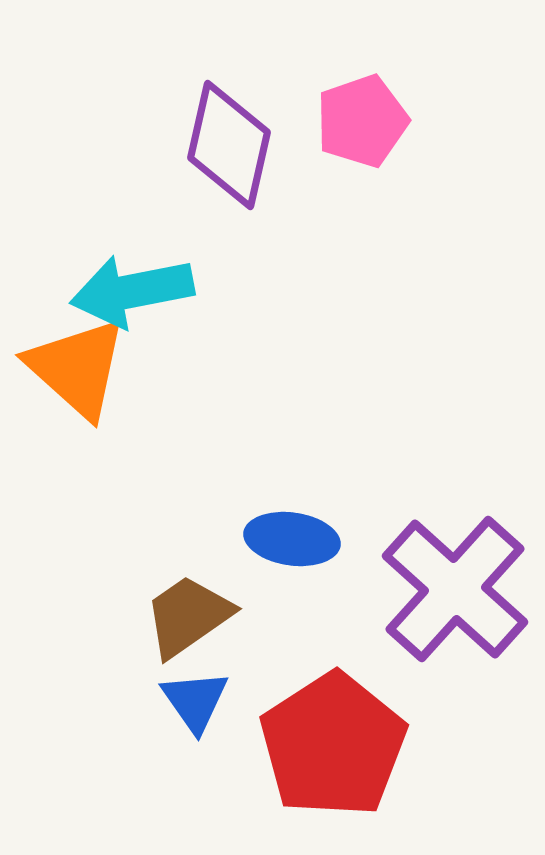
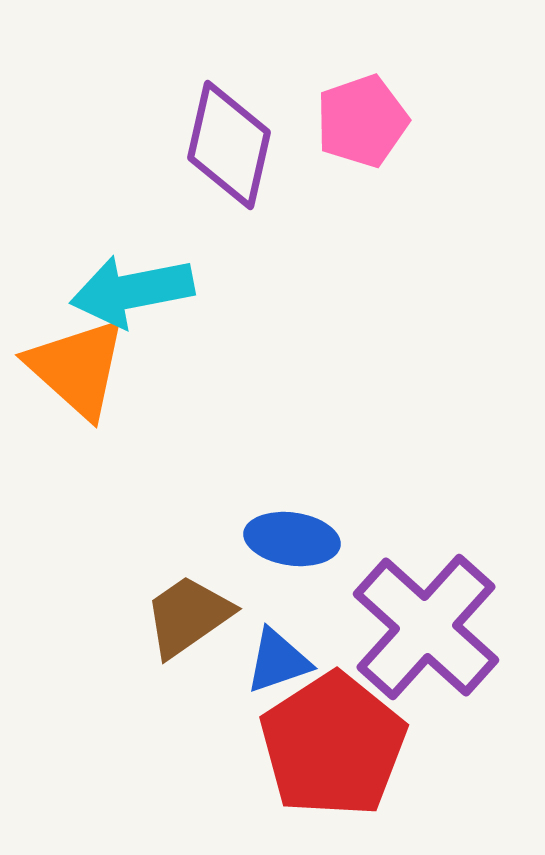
purple cross: moved 29 px left, 38 px down
blue triangle: moved 83 px right, 40 px up; rotated 46 degrees clockwise
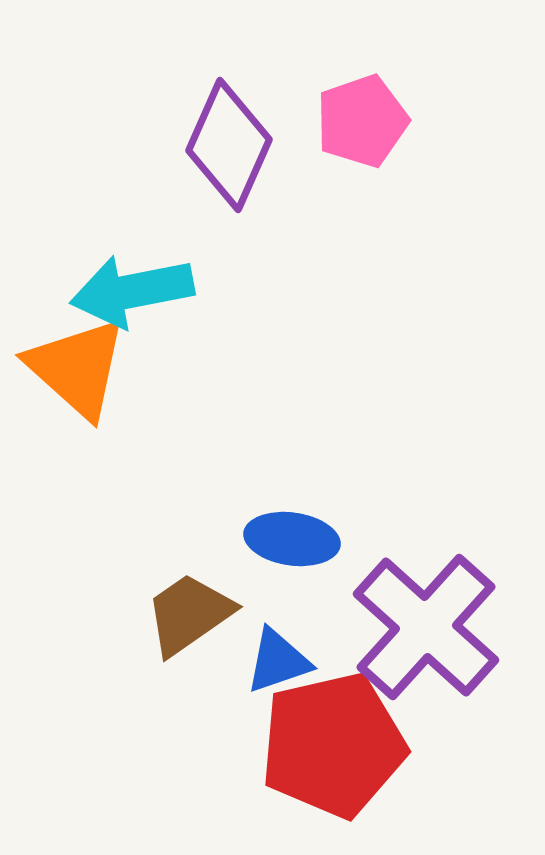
purple diamond: rotated 11 degrees clockwise
brown trapezoid: moved 1 px right, 2 px up
red pentagon: rotated 20 degrees clockwise
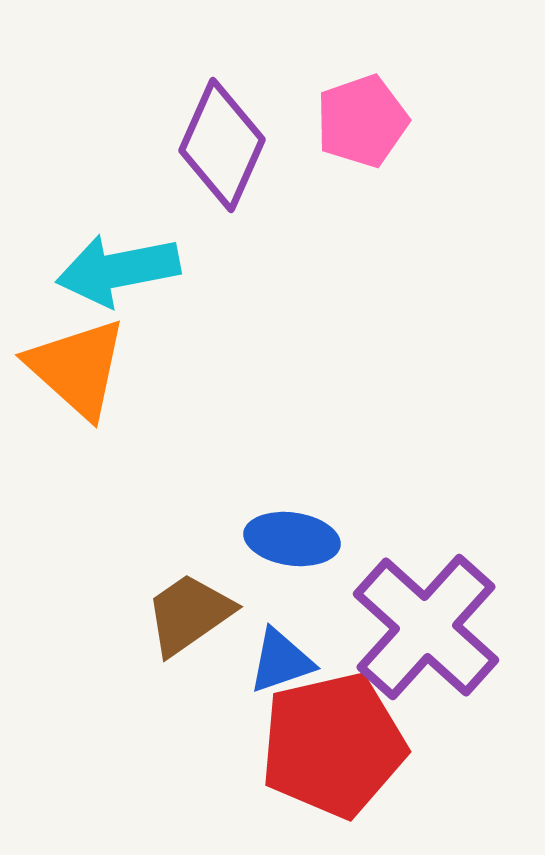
purple diamond: moved 7 px left
cyan arrow: moved 14 px left, 21 px up
blue triangle: moved 3 px right
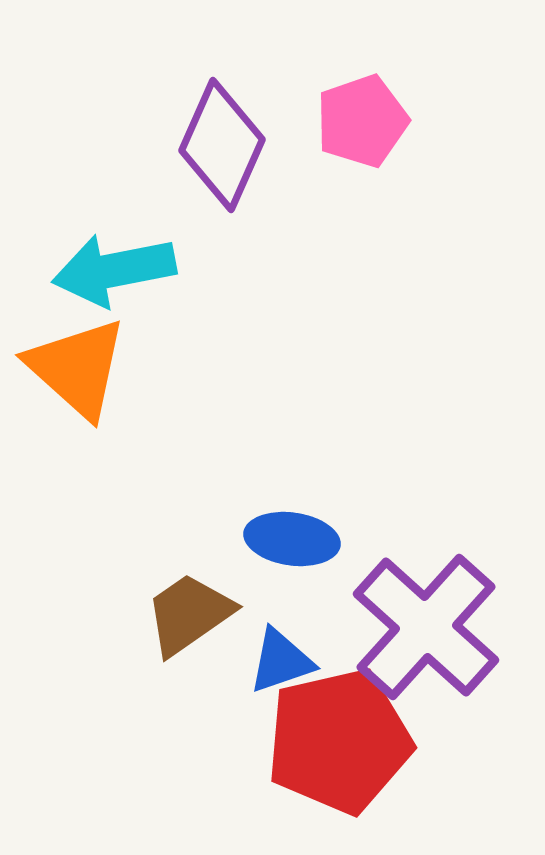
cyan arrow: moved 4 px left
red pentagon: moved 6 px right, 4 px up
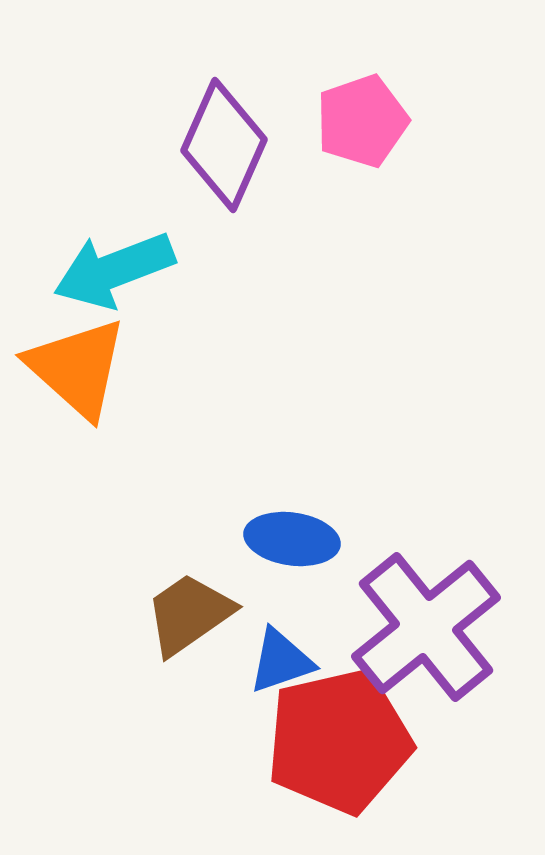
purple diamond: moved 2 px right
cyan arrow: rotated 10 degrees counterclockwise
purple cross: rotated 9 degrees clockwise
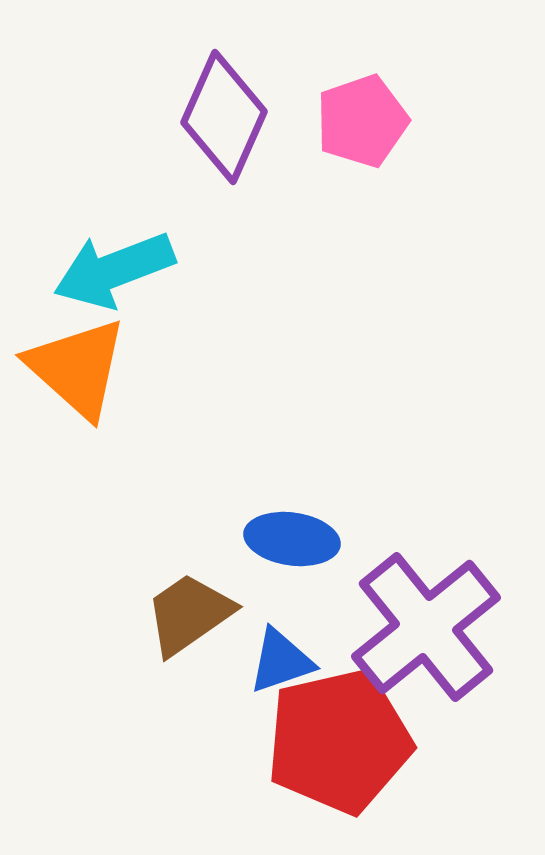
purple diamond: moved 28 px up
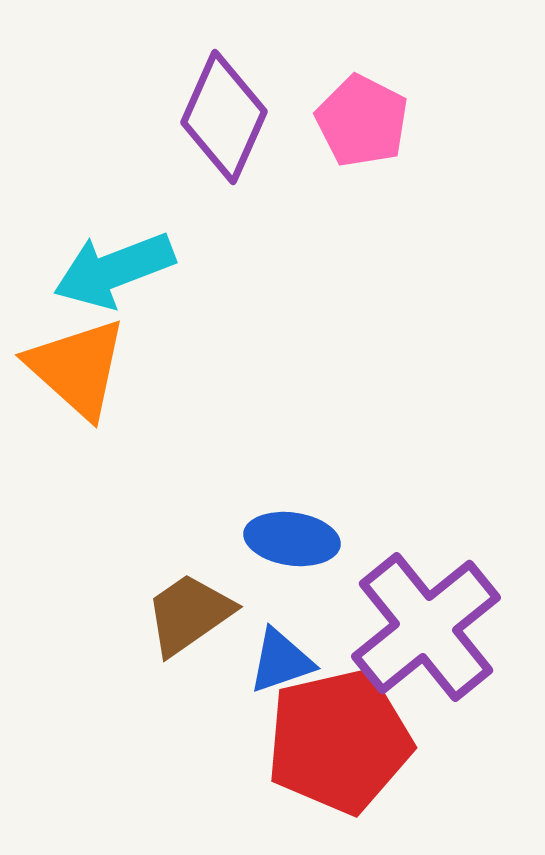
pink pentagon: rotated 26 degrees counterclockwise
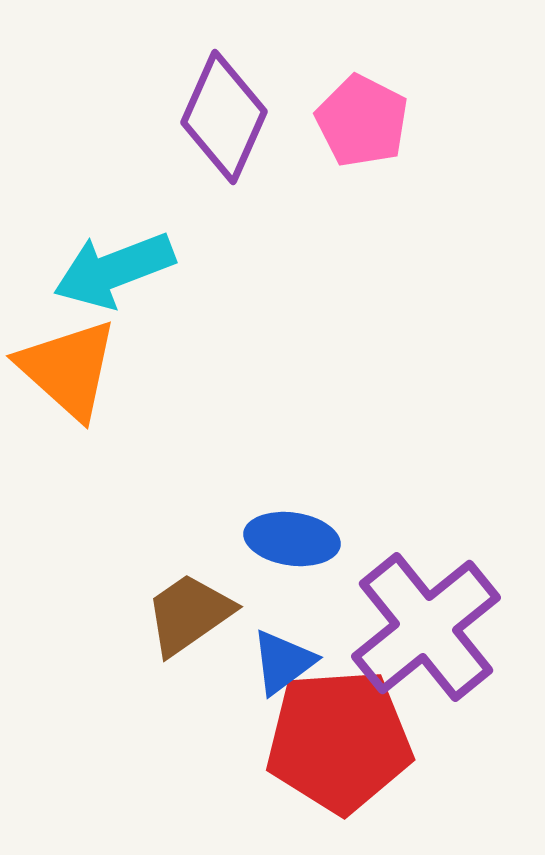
orange triangle: moved 9 px left, 1 px down
blue triangle: moved 2 px right, 1 px down; rotated 18 degrees counterclockwise
red pentagon: rotated 9 degrees clockwise
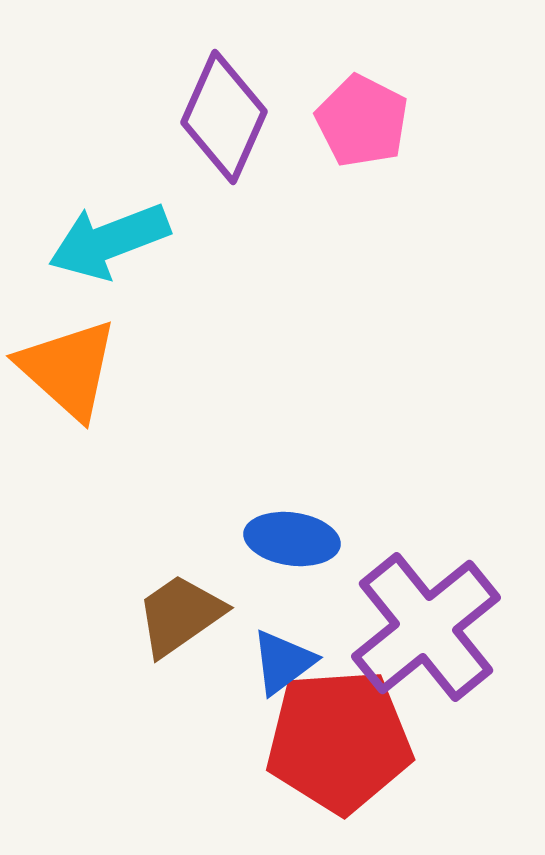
cyan arrow: moved 5 px left, 29 px up
brown trapezoid: moved 9 px left, 1 px down
